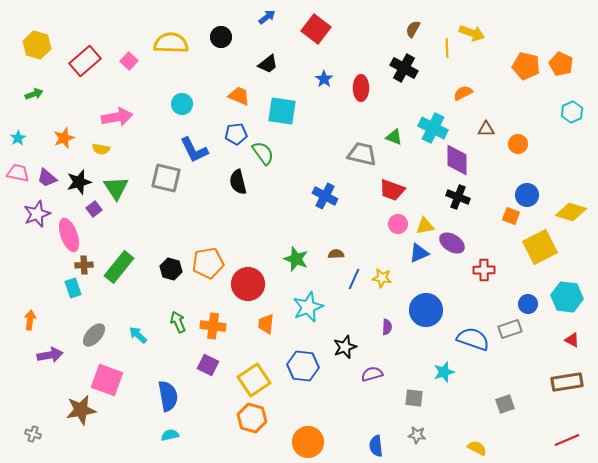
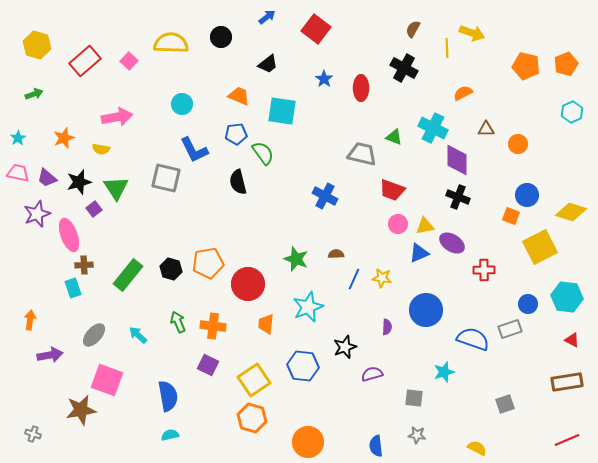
orange pentagon at (561, 64): moved 5 px right; rotated 25 degrees clockwise
green rectangle at (119, 267): moved 9 px right, 8 px down
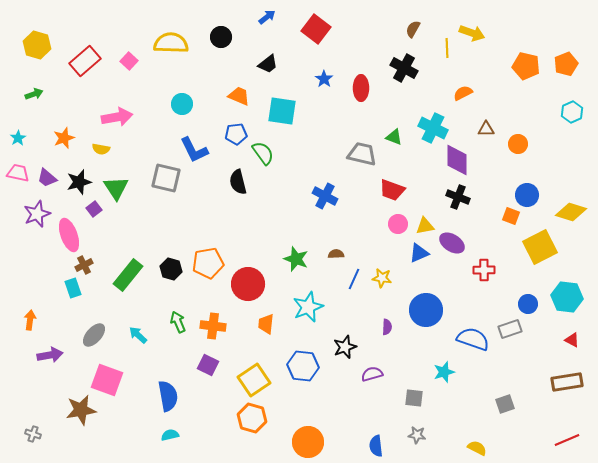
brown cross at (84, 265): rotated 24 degrees counterclockwise
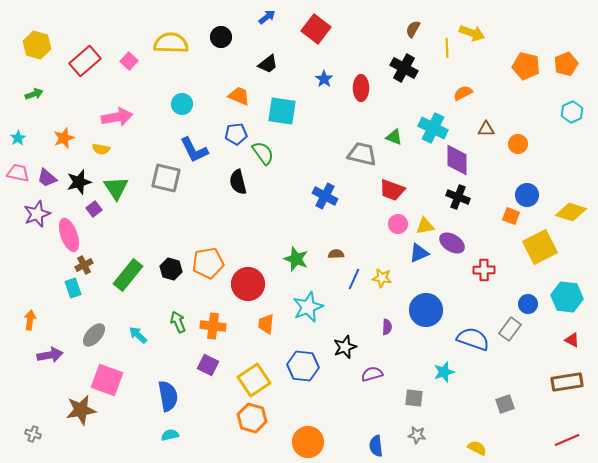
gray rectangle at (510, 329): rotated 35 degrees counterclockwise
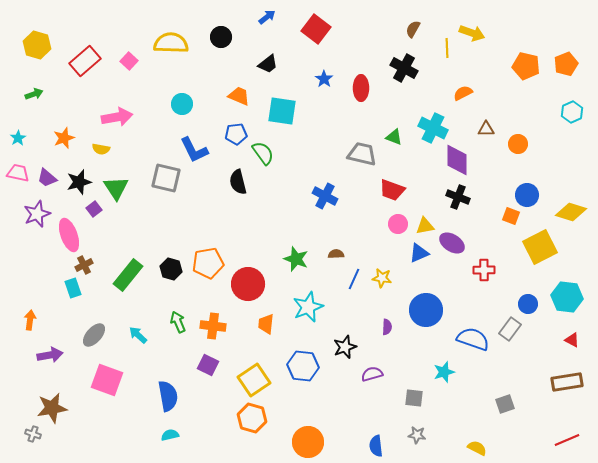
brown star at (81, 410): moved 29 px left, 2 px up
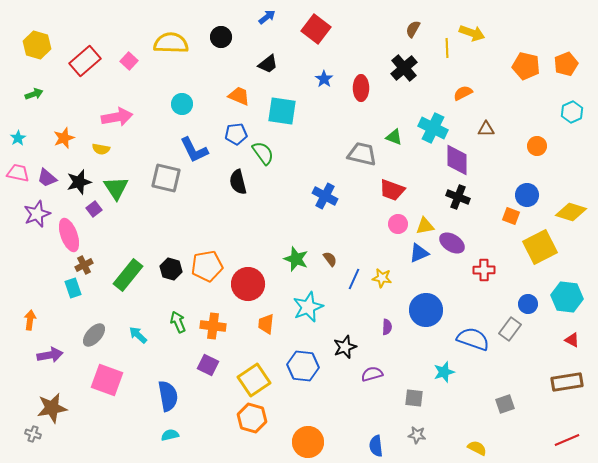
black cross at (404, 68): rotated 20 degrees clockwise
orange circle at (518, 144): moved 19 px right, 2 px down
brown semicircle at (336, 254): moved 6 px left, 5 px down; rotated 56 degrees clockwise
orange pentagon at (208, 263): moved 1 px left, 3 px down
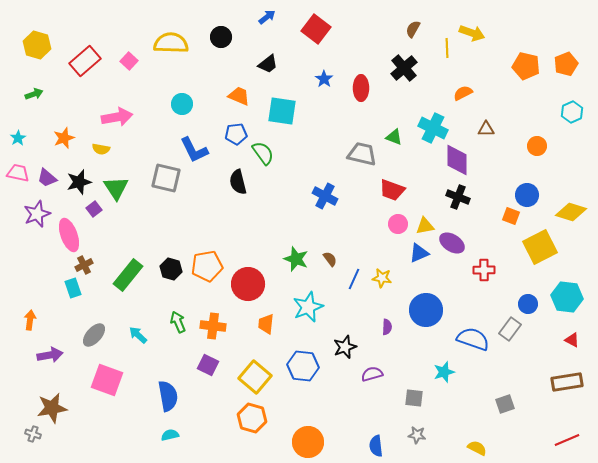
yellow square at (254, 380): moved 1 px right, 3 px up; rotated 16 degrees counterclockwise
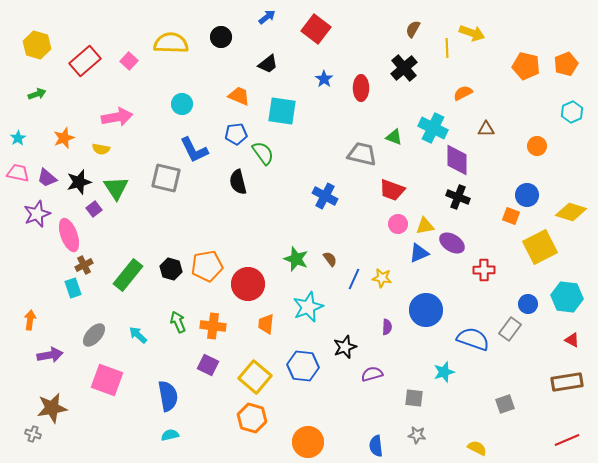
green arrow at (34, 94): moved 3 px right
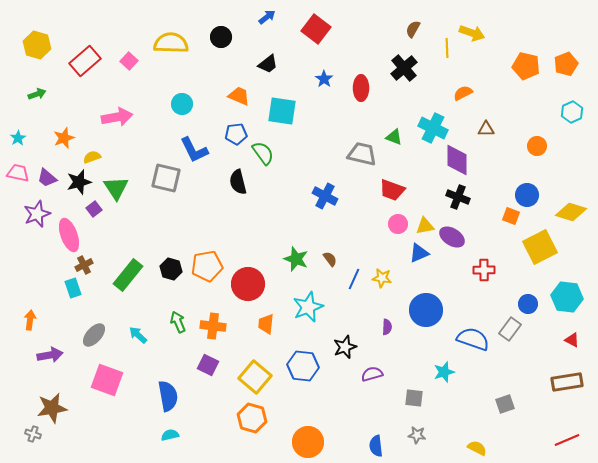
yellow semicircle at (101, 149): moved 9 px left, 8 px down; rotated 150 degrees clockwise
purple ellipse at (452, 243): moved 6 px up
